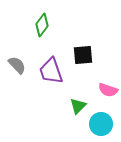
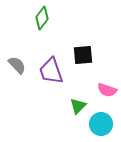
green diamond: moved 7 px up
pink semicircle: moved 1 px left
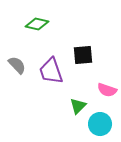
green diamond: moved 5 px left, 6 px down; rotated 65 degrees clockwise
cyan circle: moved 1 px left
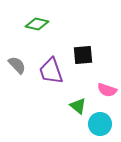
green triangle: rotated 36 degrees counterclockwise
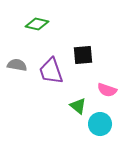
gray semicircle: rotated 36 degrees counterclockwise
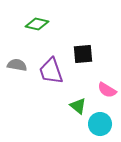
black square: moved 1 px up
pink semicircle: rotated 12 degrees clockwise
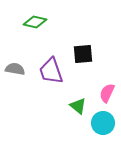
green diamond: moved 2 px left, 2 px up
gray semicircle: moved 2 px left, 4 px down
pink semicircle: moved 3 px down; rotated 84 degrees clockwise
cyan circle: moved 3 px right, 1 px up
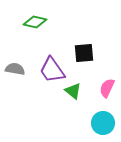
black square: moved 1 px right, 1 px up
purple trapezoid: moved 1 px right, 1 px up; rotated 16 degrees counterclockwise
pink semicircle: moved 5 px up
green triangle: moved 5 px left, 15 px up
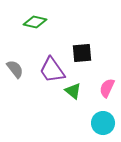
black square: moved 2 px left
gray semicircle: rotated 42 degrees clockwise
